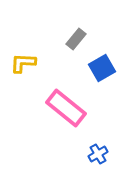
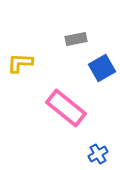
gray rectangle: rotated 40 degrees clockwise
yellow L-shape: moved 3 px left
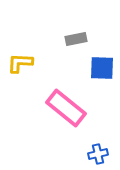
blue square: rotated 32 degrees clockwise
blue cross: rotated 18 degrees clockwise
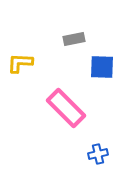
gray rectangle: moved 2 px left
blue square: moved 1 px up
pink rectangle: rotated 6 degrees clockwise
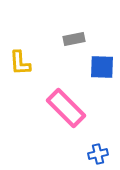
yellow L-shape: rotated 96 degrees counterclockwise
